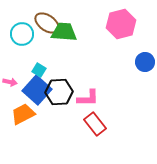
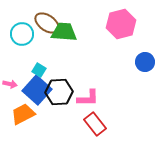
pink arrow: moved 2 px down
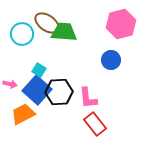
blue circle: moved 34 px left, 2 px up
pink L-shape: rotated 85 degrees clockwise
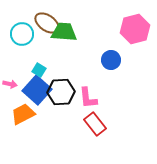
pink hexagon: moved 14 px right, 5 px down
black hexagon: moved 2 px right
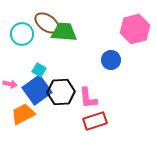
blue square: rotated 12 degrees clockwise
red rectangle: moved 3 px up; rotated 70 degrees counterclockwise
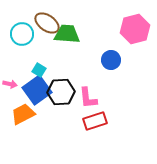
green trapezoid: moved 3 px right, 2 px down
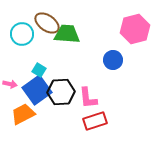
blue circle: moved 2 px right
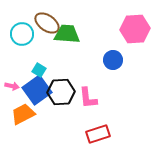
pink hexagon: rotated 12 degrees clockwise
pink arrow: moved 2 px right, 2 px down
red rectangle: moved 3 px right, 13 px down
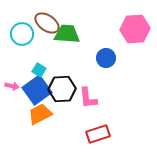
blue circle: moved 7 px left, 2 px up
black hexagon: moved 1 px right, 3 px up
orange trapezoid: moved 17 px right
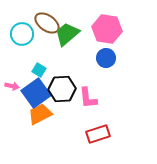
pink hexagon: moved 28 px left; rotated 12 degrees clockwise
green trapezoid: rotated 44 degrees counterclockwise
blue square: moved 1 px left, 3 px down
